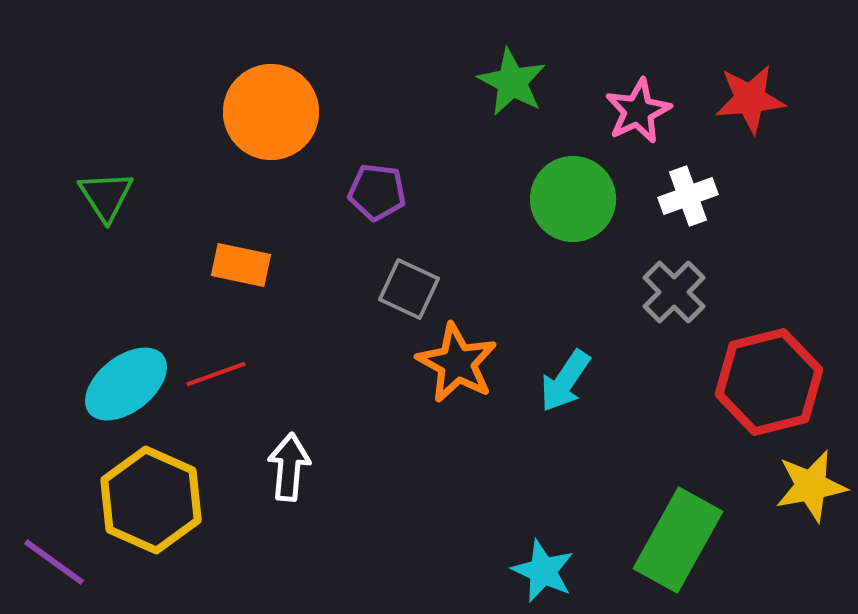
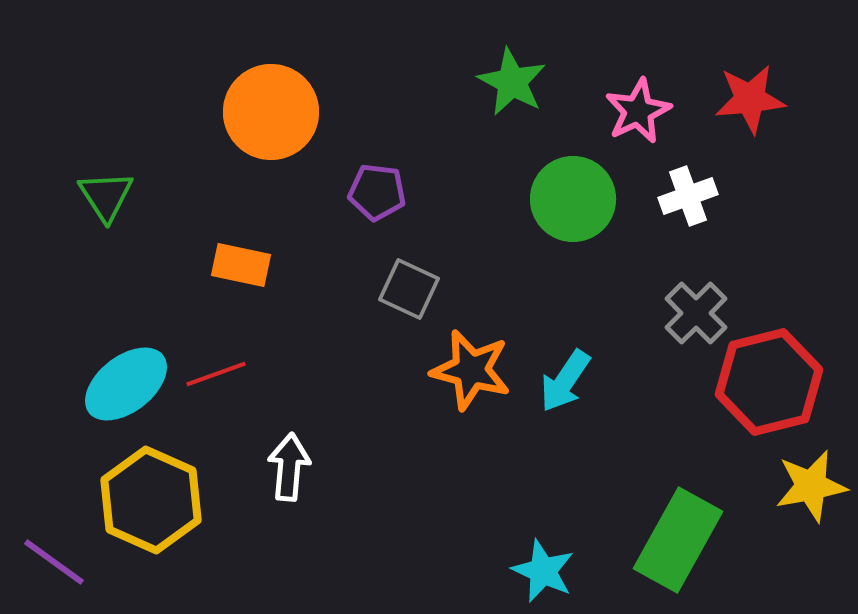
gray cross: moved 22 px right, 21 px down
orange star: moved 14 px right, 7 px down; rotated 14 degrees counterclockwise
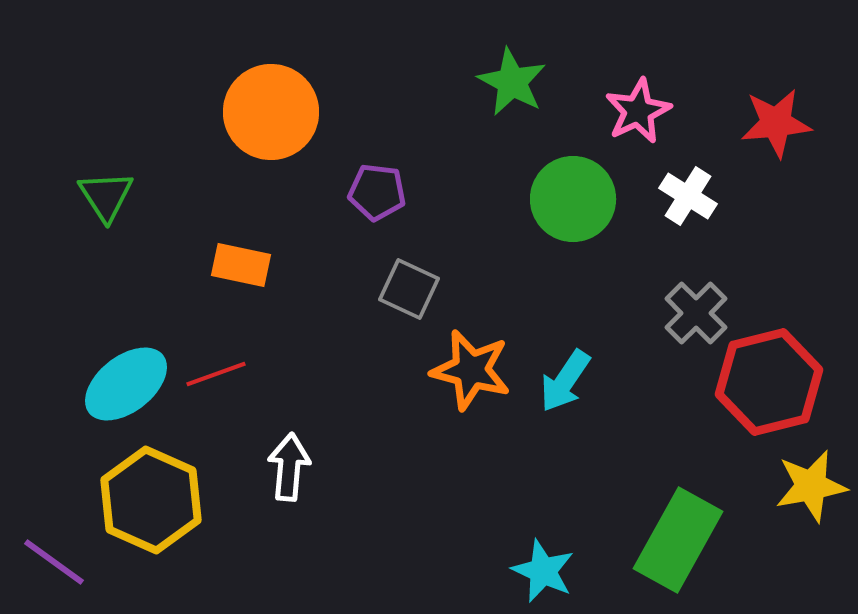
red star: moved 26 px right, 24 px down
white cross: rotated 38 degrees counterclockwise
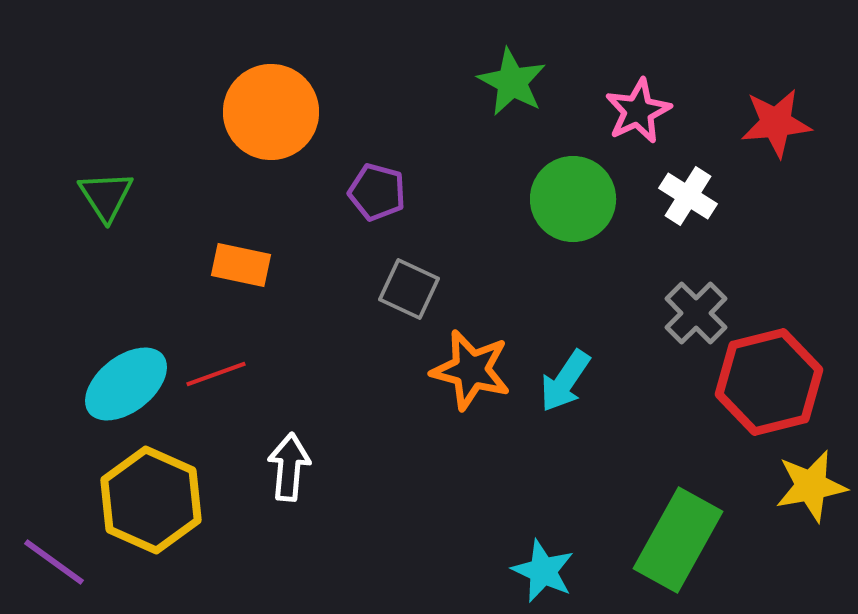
purple pentagon: rotated 8 degrees clockwise
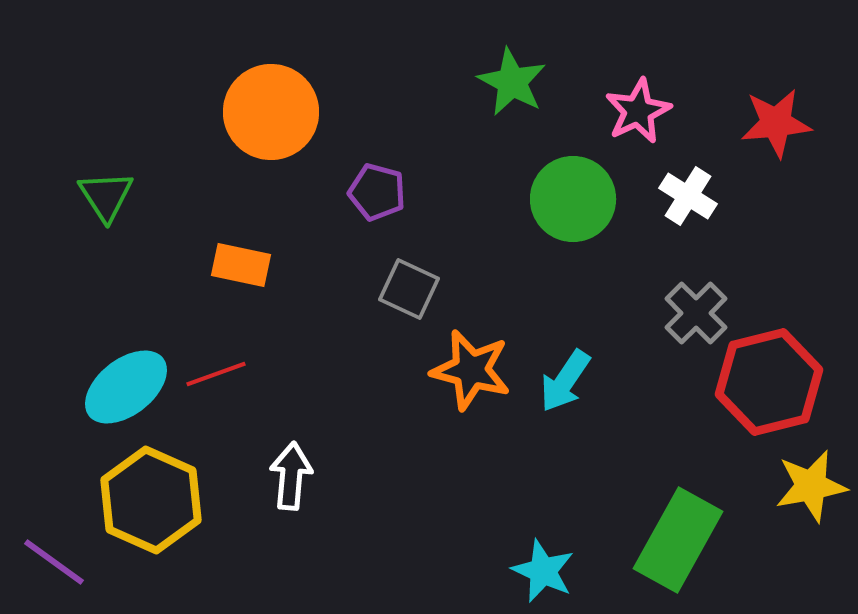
cyan ellipse: moved 3 px down
white arrow: moved 2 px right, 9 px down
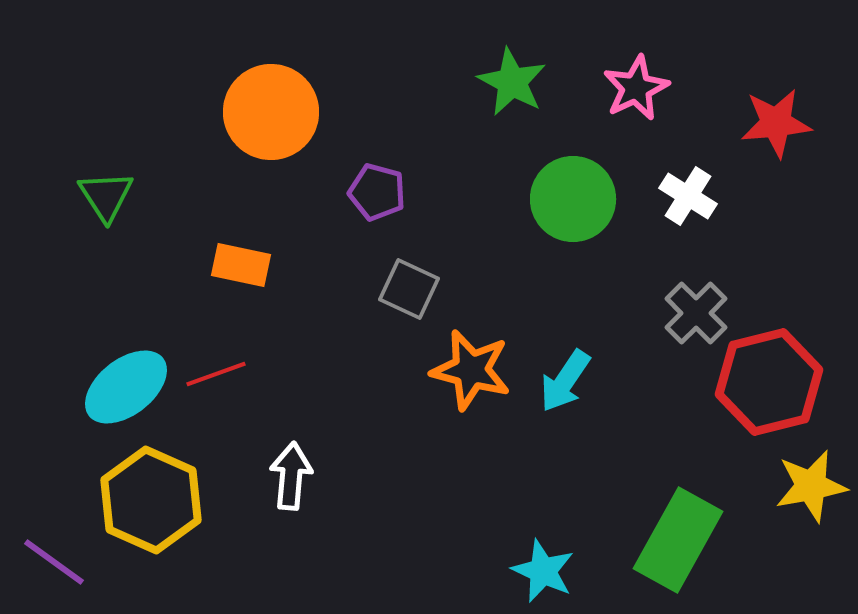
pink star: moved 2 px left, 23 px up
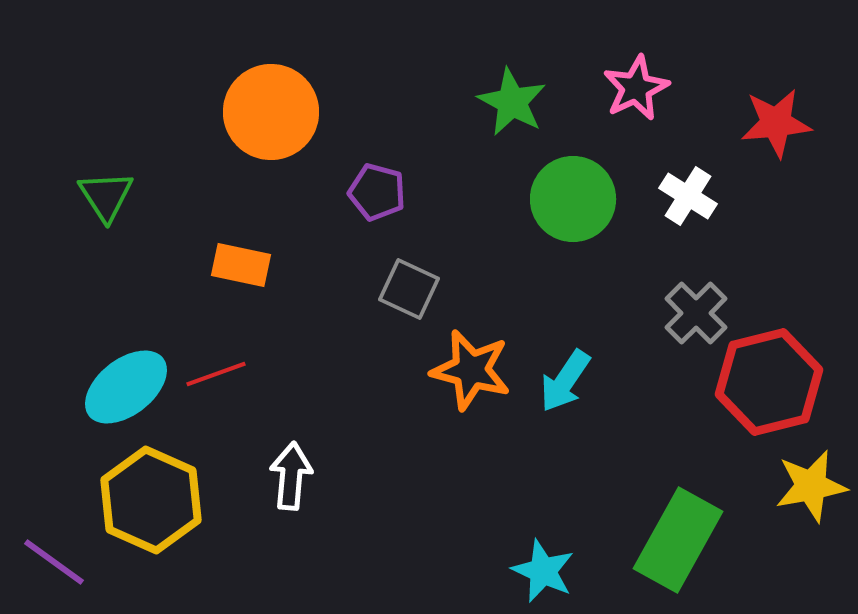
green star: moved 20 px down
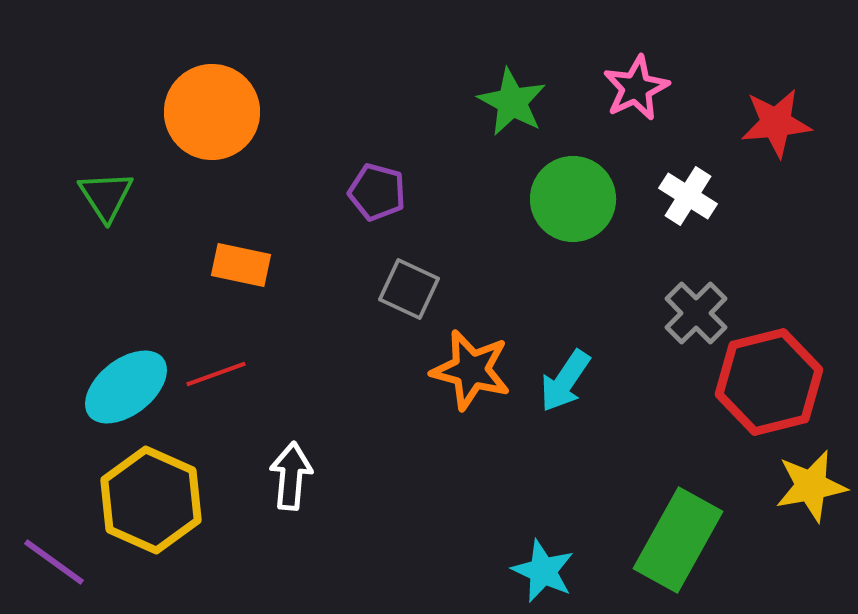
orange circle: moved 59 px left
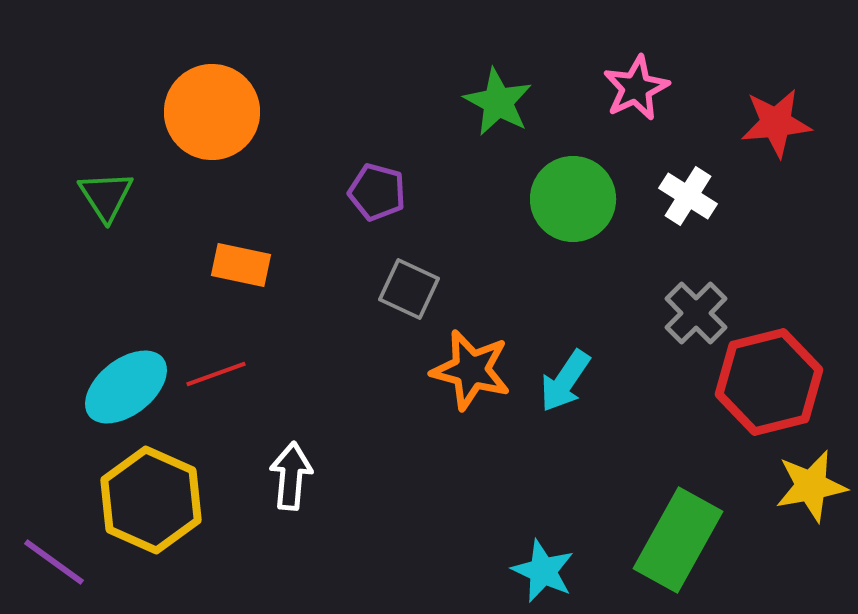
green star: moved 14 px left
